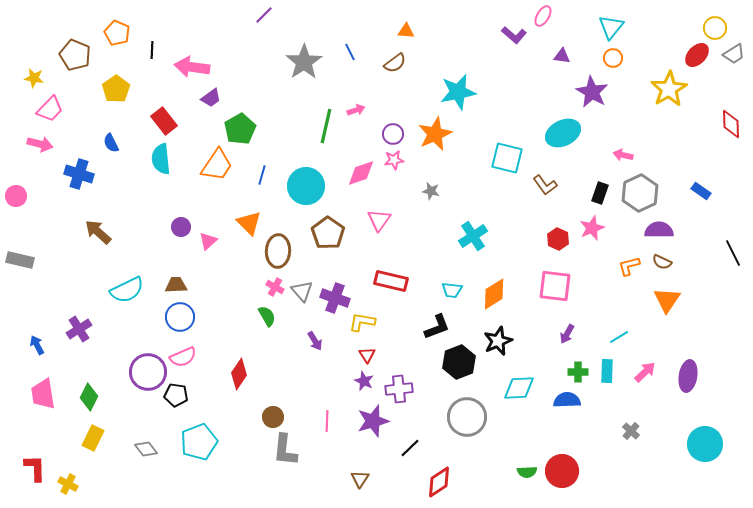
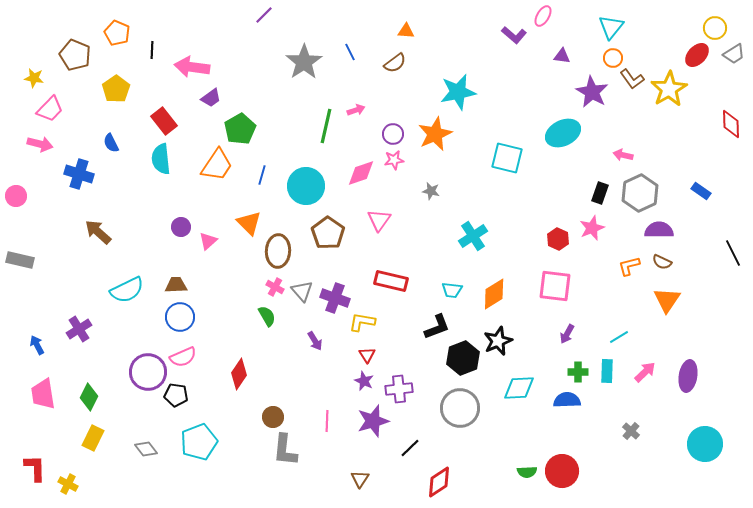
brown L-shape at (545, 185): moved 87 px right, 106 px up
black hexagon at (459, 362): moved 4 px right, 4 px up
gray circle at (467, 417): moved 7 px left, 9 px up
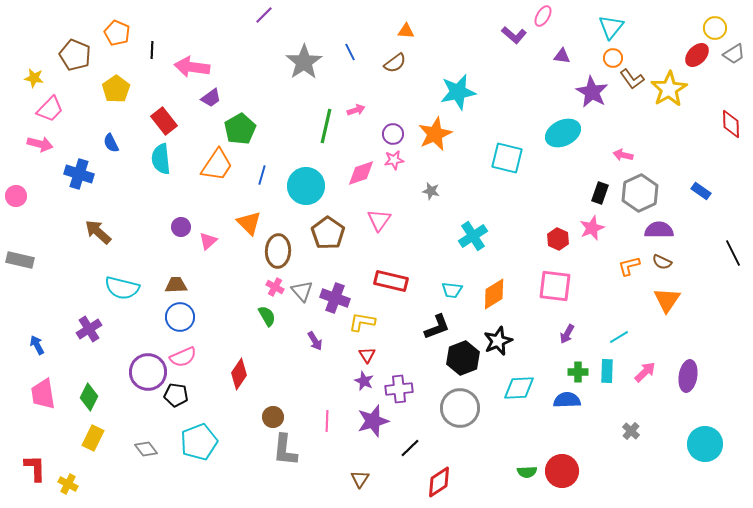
cyan semicircle at (127, 290): moved 5 px left, 2 px up; rotated 40 degrees clockwise
purple cross at (79, 329): moved 10 px right
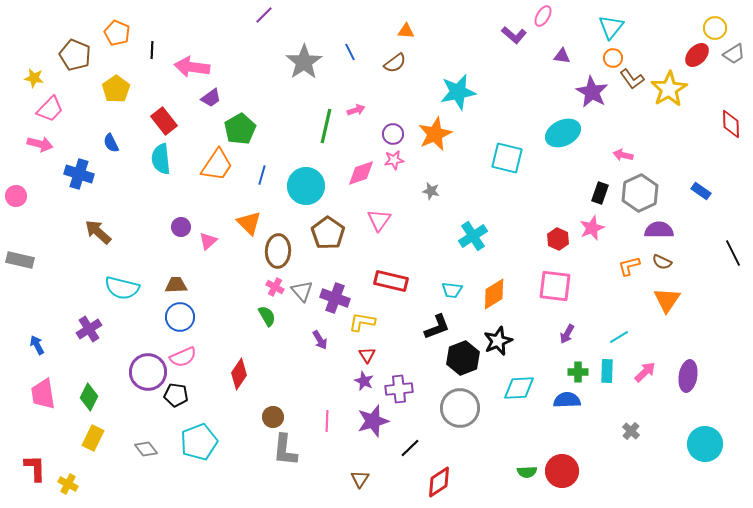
purple arrow at (315, 341): moved 5 px right, 1 px up
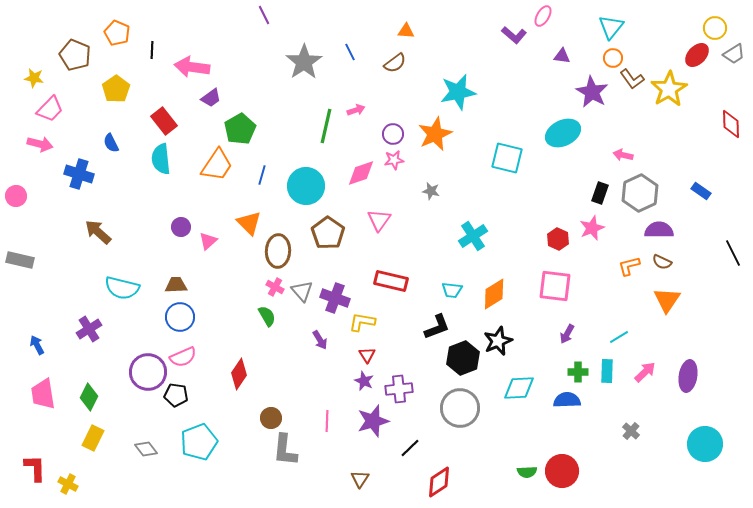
purple line at (264, 15): rotated 72 degrees counterclockwise
brown circle at (273, 417): moved 2 px left, 1 px down
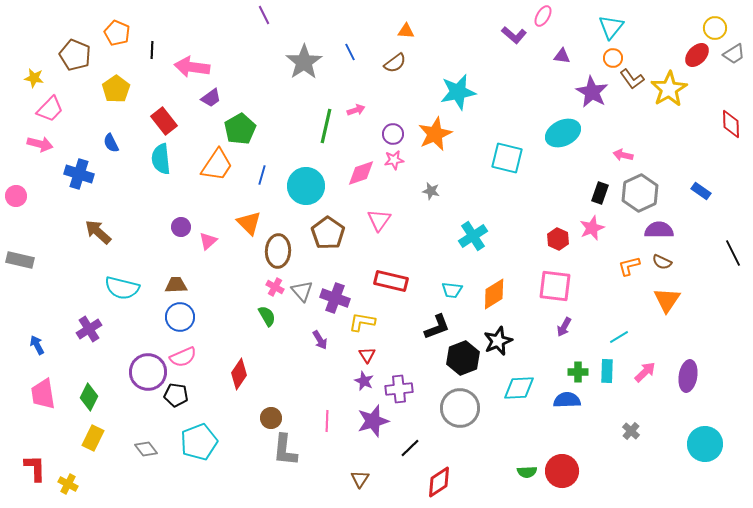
purple arrow at (567, 334): moved 3 px left, 7 px up
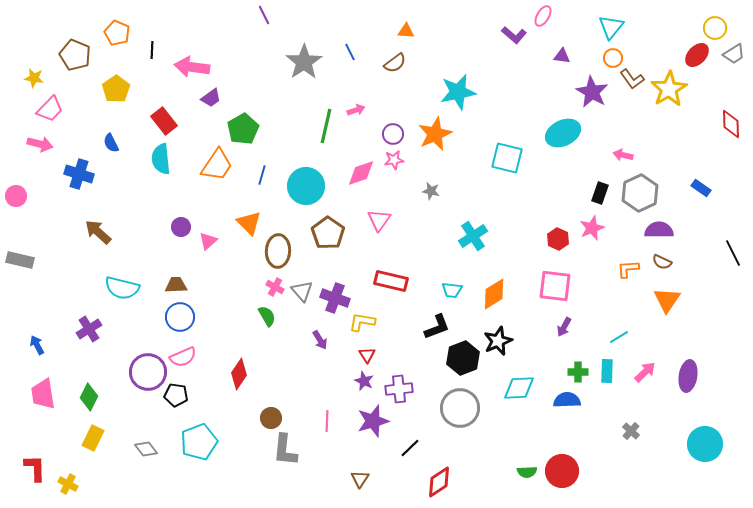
green pentagon at (240, 129): moved 3 px right
blue rectangle at (701, 191): moved 3 px up
orange L-shape at (629, 266): moved 1 px left, 3 px down; rotated 10 degrees clockwise
